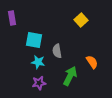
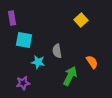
cyan square: moved 10 px left
purple star: moved 16 px left
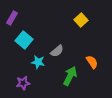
purple rectangle: rotated 40 degrees clockwise
cyan square: rotated 30 degrees clockwise
gray semicircle: rotated 120 degrees counterclockwise
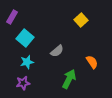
purple rectangle: moved 1 px up
cyan square: moved 1 px right, 2 px up
cyan star: moved 11 px left; rotated 24 degrees counterclockwise
green arrow: moved 1 px left, 3 px down
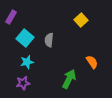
purple rectangle: moved 1 px left
gray semicircle: moved 8 px left, 11 px up; rotated 136 degrees clockwise
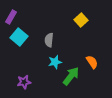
cyan square: moved 6 px left, 1 px up
cyan star: moved 28 px right
green arrow: moved 2 px right, 3 px up; rotated 12 degrees clockwise
purple star: moved 1 px right, 1 px up
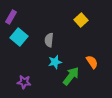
purple star: rotated 16 degrees clockwise
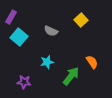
gray semicircle: moved 2 px right, 9 px up; rotated 72 degrees counterclockwise
cyan star: moved 8 px left
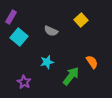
purple star: rotated 24 degrees clockwise
